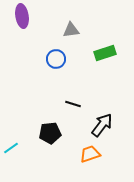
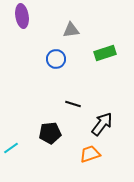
black arrow: moved 1 px up
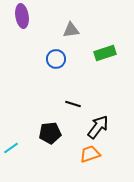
black arrow: moved 4 px left, 3 px down
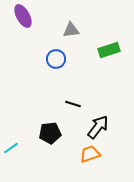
purple ellipse: moved 1 px right; rotated 20 degrees counterclockwise
green rectangle: moved 4 px right, 3 px up
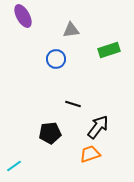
cyan line: moved 3 px right, 18 px down
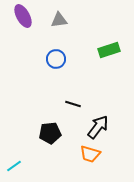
gray triangle: moved 12 px left, 10 px up
orange trapezoid: rotated 145 degrees counterclockwise
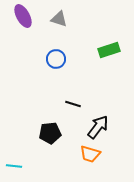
gray triangle: moved 1 px up; rotated 24 degrees clockwise
cyan line: rotated 42 degrees clockwise
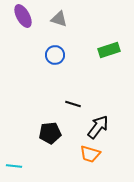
blue circle: moved 1 px left, 4 px up
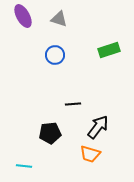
black line: rotated 21 degrees counterclockwise
cyan line: moved 10 px right
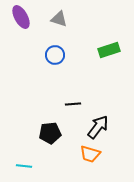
purple ellipse: moved 2 px left, 1 px down
